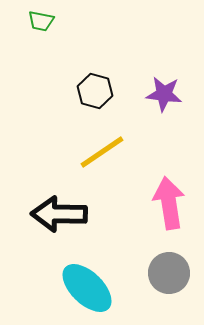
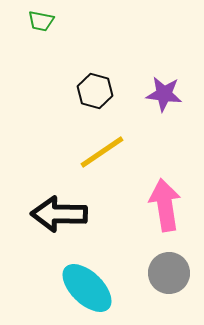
pink arrow: moved 4 px left, 2 px down
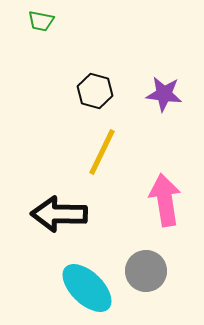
yellow line: rotated 30 degrees counterclockwise
pink arrow: moved 5 px up
gray circle: moved 23 px left, 2 px up
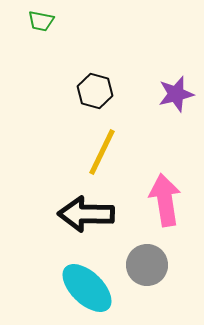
purple star: moved 12 px right; rotated 21 degrees counterclockwise
black arrow: moved 27 px right
gray circle: moved 1 px right, 6 px up
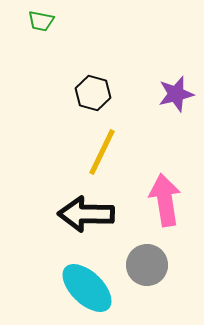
black hexagon: moved 2 px left, 2 px down
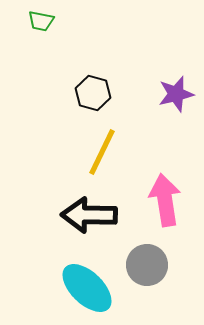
black arrow: moved 3 px right, 1 px down
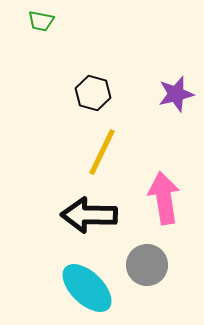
pink arrow: moved 1 px left, 2 px up
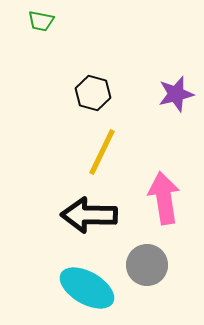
cyan ellipse: rotated 14 degrees counterclockwise
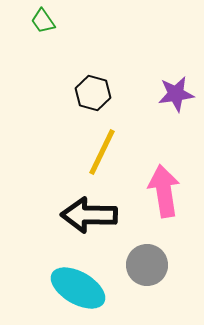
green trapezoid: moved 2 px right; rotated 44 degrees clockwise
purple star: rotated 6 degrees clockwise
pink arrow: moved 7 px up
cyan ellipse: moved 9 px left
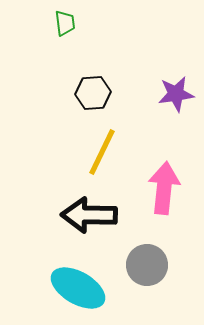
green trapezoid: moved 22 px right, 2 px down; rotated 152 degrees counterclockwise
black hexagon: rotated 20 degrees counterclockwise
pink arrow: moved 3 px up; rotated 15 degrees clockwise
